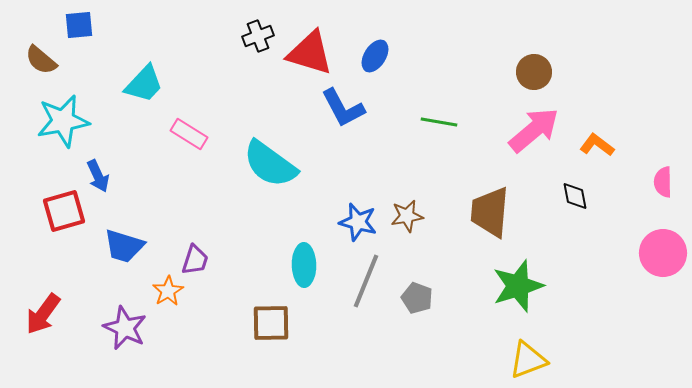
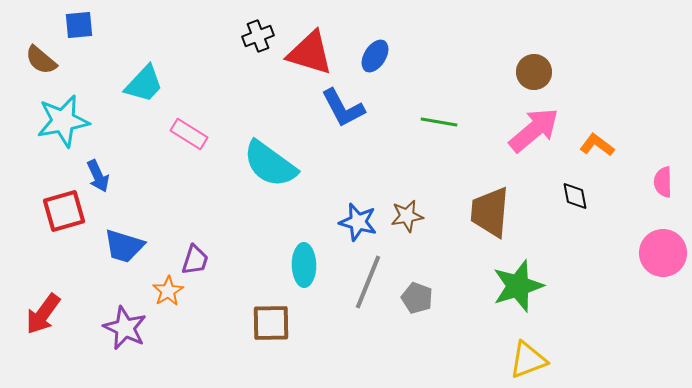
gray line: moved 2 px right, 1 px down
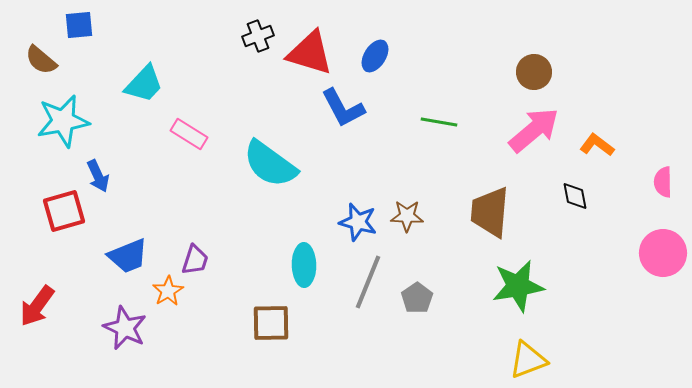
brown star: rotated 12 degrees clockwise
blue trapezoid: moved 4 px right, 10 px down; rotated 39 degrees counterclockwise
green star: rotated 8 degrees clockwise
gray pentagon: rotated 16 degrees clockwise
red arrow: moved 6 px left, 8 px up
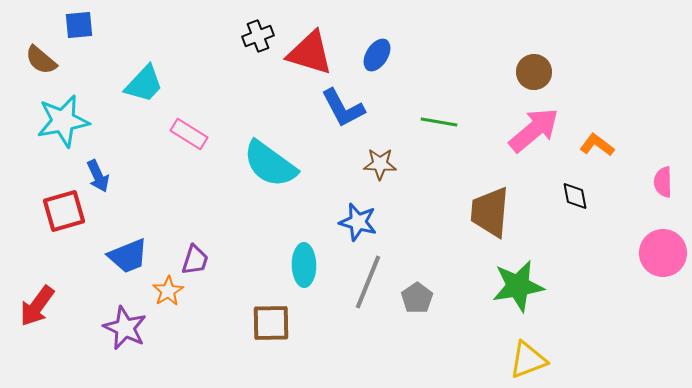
blue ellipse: moved 2 px right, 1 px up
brown star: moved 27 px left, 52 px up
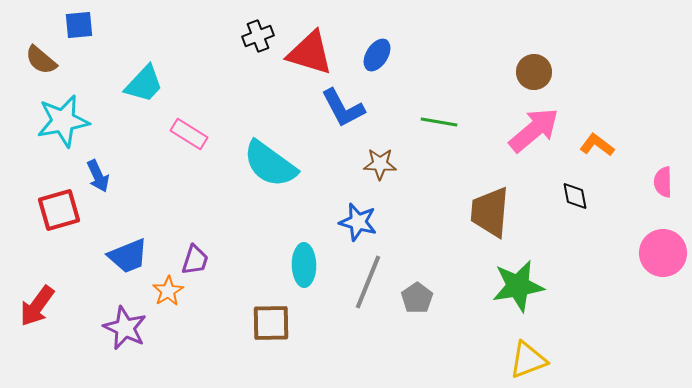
red square: moved 5 px left, 1 px up
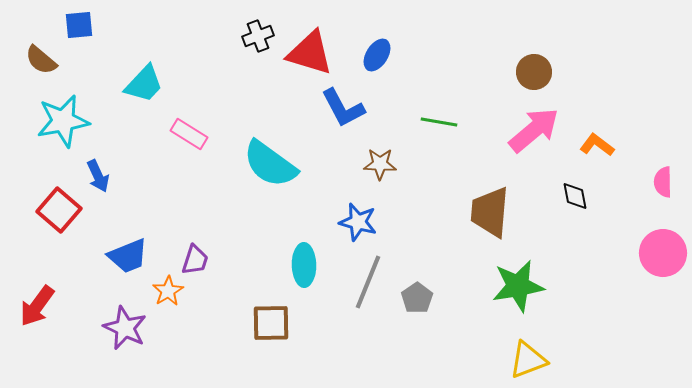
red square: rotated 33 degrees counterclockwise
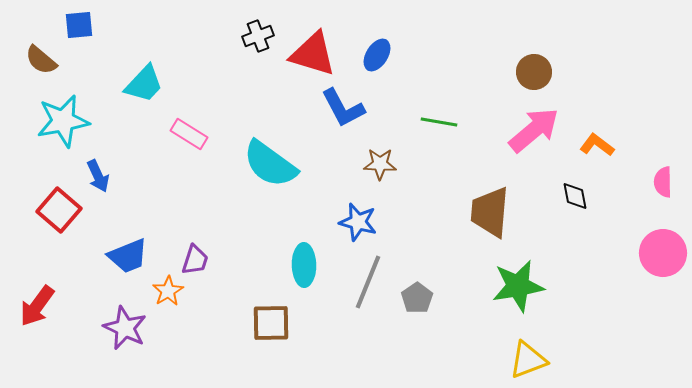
red triangle: moved 3 px right, 1 px down
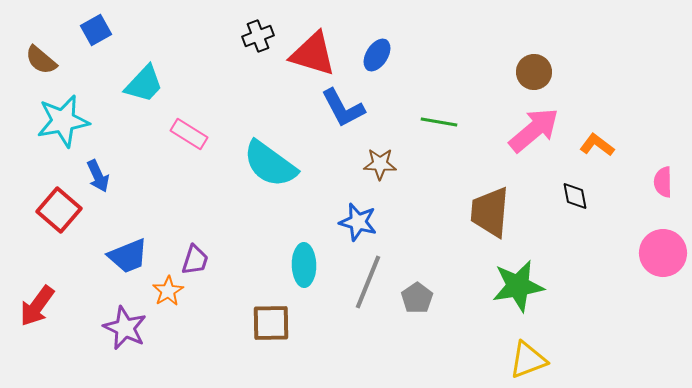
blue square: moved 17 px right, 5 px down; rotated 24 degrees counterclockwise
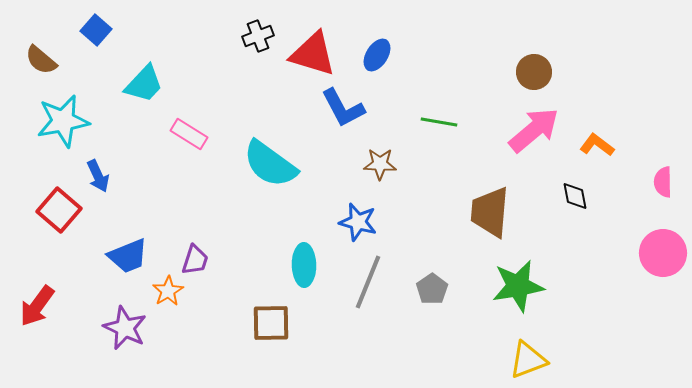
blue square: rotated 20 degrees counterclockwise
gray pentagon: moved 15 px right, 9 px up
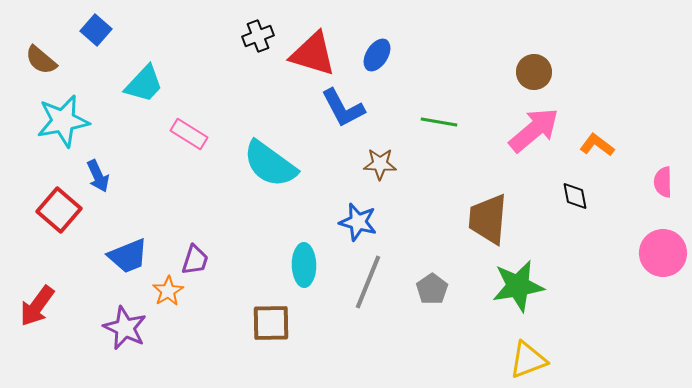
brown trapezoid: moved 2 px left, 7 px down
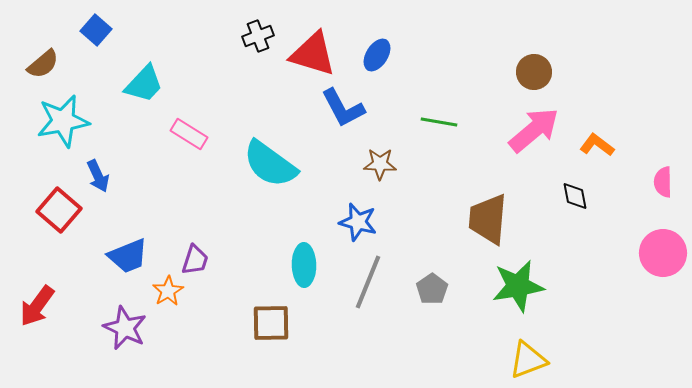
brown semicircle: moved 2 px right, 4 px down; rotated 80 degrees counterclockwise
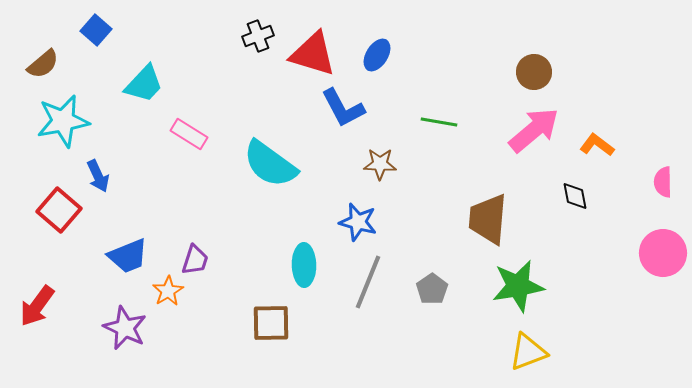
yellow triangle: moved 8 px up
